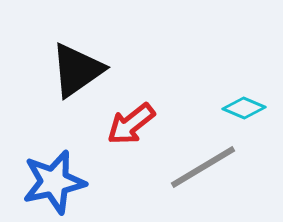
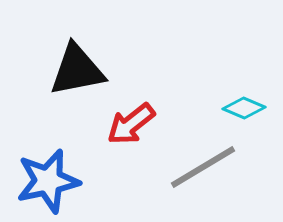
black triangle: rotated 24 degrees clockwise
blue star: moved 6 px left, 1 px up
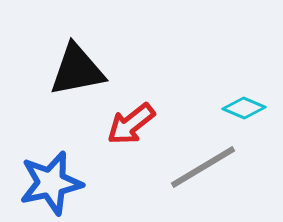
blue star: moved 3 px right, 2 px down
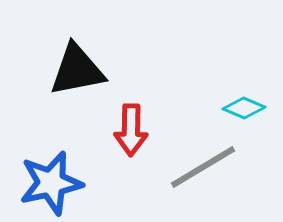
red arrow: moved 6 px down; rotated 51 degrees counterclockwise
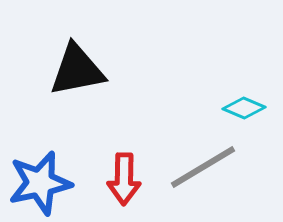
red arrow: moved 7 px left, 49 px down
blue star: moved 11 px left
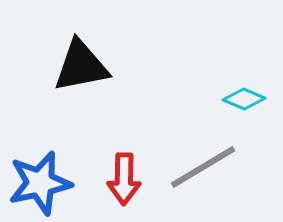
black triangle: moved 4 px right, 4 px up
cyan diamond: moved 9 px up
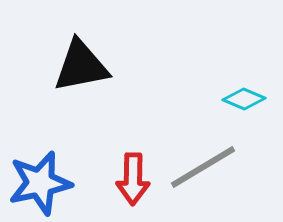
red arrow: moved 9 px right
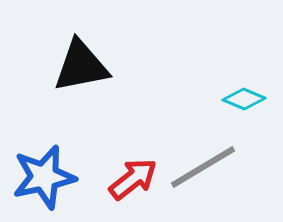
red arrow: rotated 129 degrees counterclockwise
blue star: moved 4 px right, 6 px up
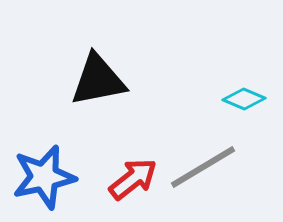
black triangle: moved 17 px right, 14 px down
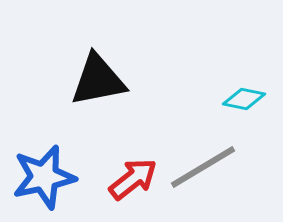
cyan diamond: rotated 12 degrees counterclockwise
